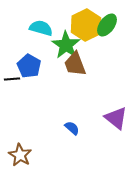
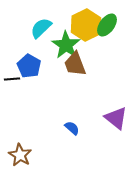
cyan semicircle: rotated 60 degrees counterclockwise
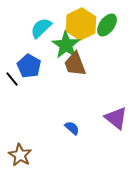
yellow hexagon: moved 5 px left, 1 px up
black line: rotated 56 degrees clockwise
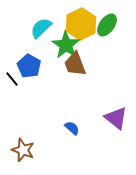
brown star: moved 3 px right, 5 px up; rotated 10 degrees counterclockwise
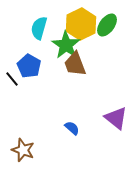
cyan semicircle: moved 2 px left; rotated 30 degrees counterclockwise
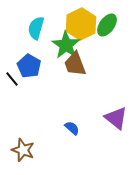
cyan semicircle: moved 3 px left
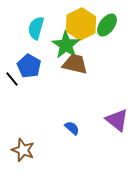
brown trapezoid: rotated 124 degrees clockwise
purple triangle: moved 1 px right, 2 px down
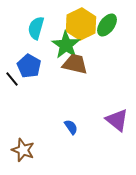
blue semicircle: moved 1 px left, 1 px up; rotated 14 degrees clockwise
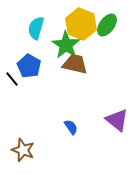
yellow hexagon: rotated 12 degrees counterclockwise
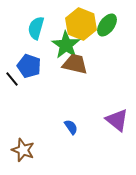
blue pentagon: rotated 10 degrees counterclockwise
